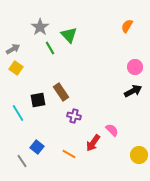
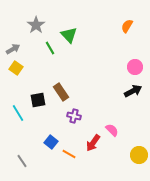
gray star: moved 4 px left, 2 px up
blue square: moved 14 px right, 5 px up
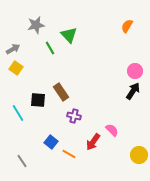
gray star: rotated 24 degrees clockwise
pink circle: moved 4 px down
black arrow: rotated 30 degrees counterclockwise
black square: rotated 14 degrees clockwise
red arrow: moved 1 px up
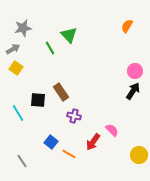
gray star: moved 13 px left, 3 px down
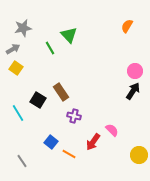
black square: rotated 28 degrees clockwise
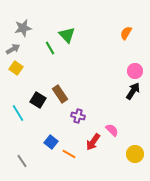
orange semicircle: moved 1 px left, 7 px down
green triangle: moved 2 px left
brown rectangle: moved 1 px left, 2 px down
purple cross: moved 4 px right
yellow circle: moved 4 px left, 1 px up
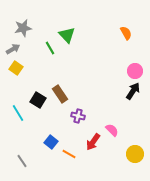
orange semicircle: rotated 120 degrees clockwise
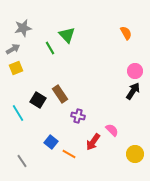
yellow square: rotated 32 degrees clockwise
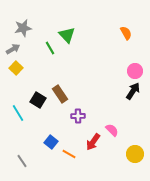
yellow square: rotated 24 degrees counterclockwise
purple cross: rotated 16 degrees counterclockwise
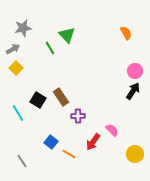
brown rectangle: moved 1 px right, 3 px down
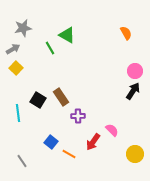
green triangle: rotated 18 degrees counterclockwise
cyan line: rotated 24 degrees clockwise
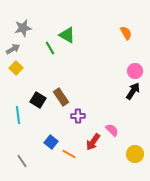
cyan line: moved 2 px down
